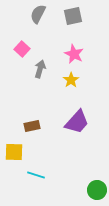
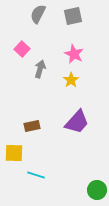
yellow square: moved 1 px down
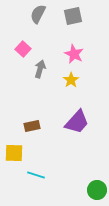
pink square: moved 1 px right
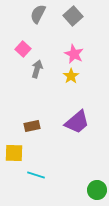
gray square: rotated 30 degrees counterclockwise
gray arrow: moved 3 px left
yellow star: moved 4 px up
purple trapezoid: rotated 8 degrees clockwise
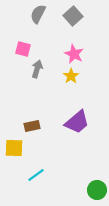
pink square: rotated 28 degrees counterclockwise
yellow square: moved 5 px up
cyan line: rotated 54 degrees counterclockwise
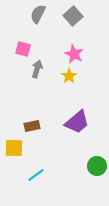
yellow star: moved 2 px left
green circle: moved 24 px up
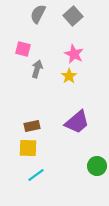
yellow square: moved 14 px right
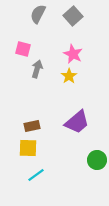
pink star: moved 1 px left
green circle: moved 6 px up
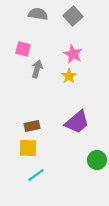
gray semicircle: rotated 72 degrees clockwise
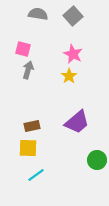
gray arrow: moved 9 px left, 1 px down
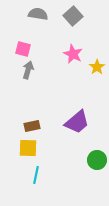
yellow star: moved 28 px right, 9 px up
cyan line: rotated 42 degrees counterclockwise
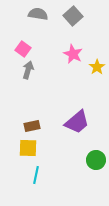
pink square: rotated 21 degrees clockwise
green circle: moved 1 px left
